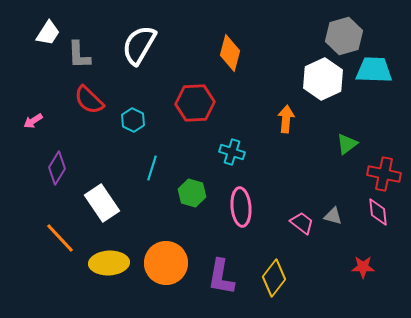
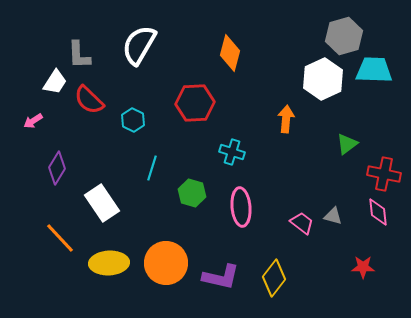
white trapezoid: moved 7 px right, 49 px down
purple L-shape: rotated 87 degrees counterclockwise
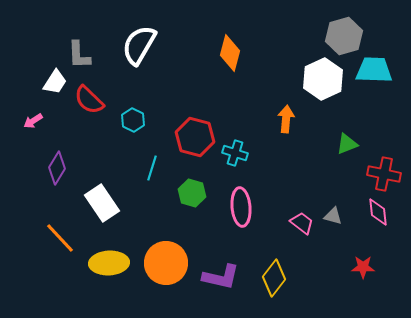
red hexagon: moved 34 px down; rotated 18 degrees clockwise
green triangle: rotated 15 degrees clockwise
cyan cross: moved 3 px right, 1 px down
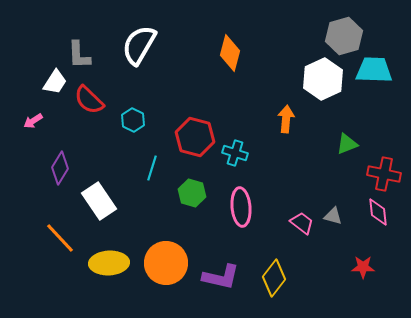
purple diamond: moved 3 px right
white rectangle: moved 3 px left, 2 px up
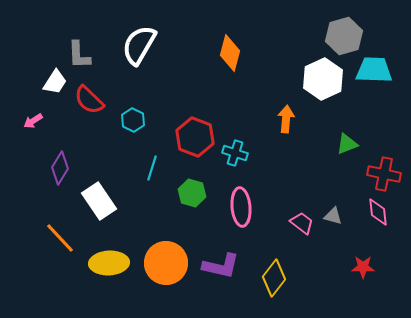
red hexagon: rotated 6 degrees clockwise
purple L-shape: moved 11 px up
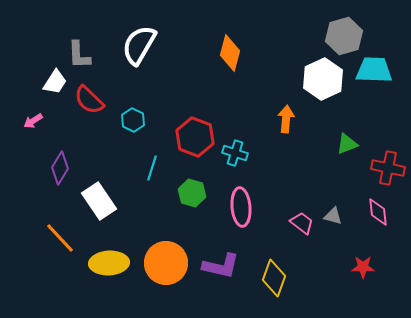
red cross: moved 4 px right, 6 px up
yellow diamond: rotated 18 degrees counterclockwise
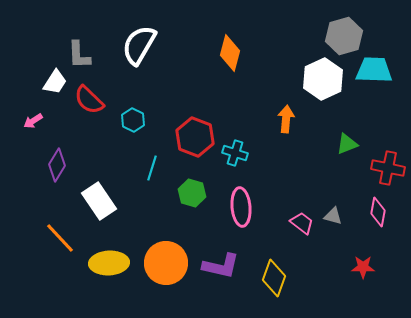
purple diamond: moved 3 px left, 3 px up
pink diamond: rotated 16 degrees clockwise
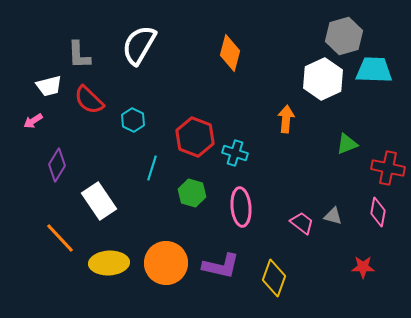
white trapezoid: moved 6 px left, 4 px down; rotated 44 degrees clockwise
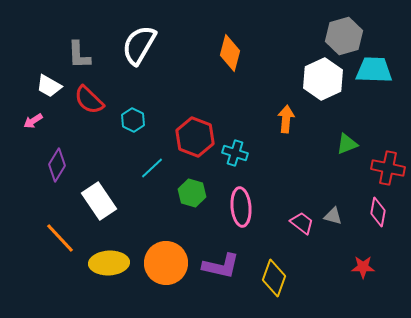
white trapezoid: rotated 44 degrees clockwise
cyan line: rotated 30 degrees clockwise
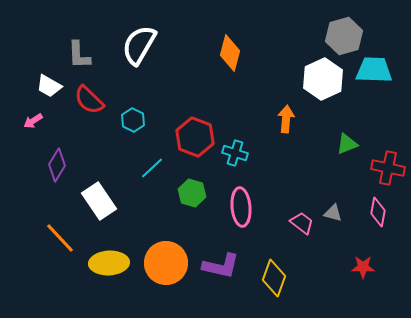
gray triangle: moved 3 px up
